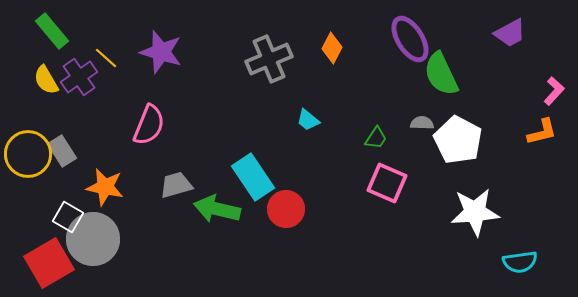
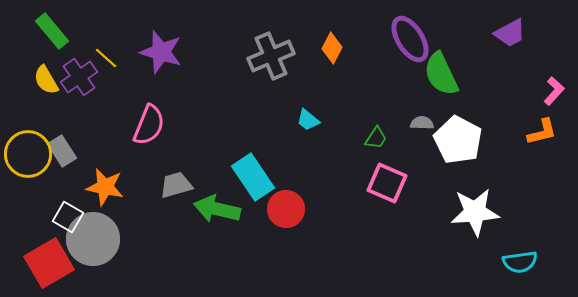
gray cross: moved 2 px right, 3 px up
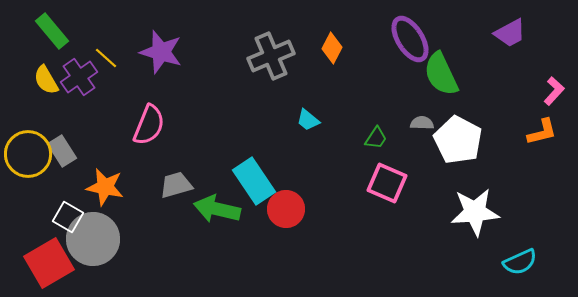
cyan rectangle: moved 1 px right, 4 px down
cyan semicircle: rotated 16 degrees counterclockwise
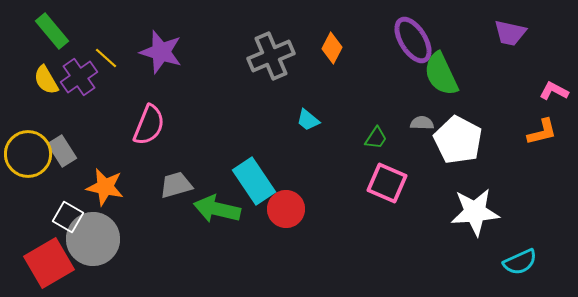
purple trapezoid: rotated 40 degrees clockwise
purple ellipse: moved 3 px right, 1 px down
pink L-shape: rotated 104 degrees counterclockwise
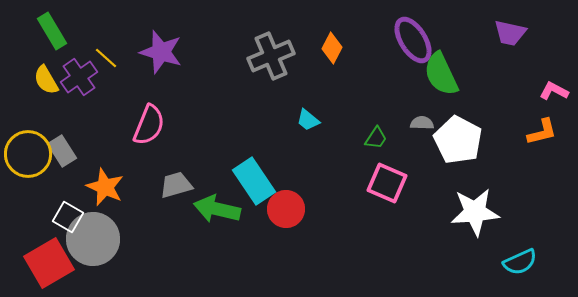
green rectangle: rotated 9 degrees clockwise
orange star: rotated 12 degrees clockwise
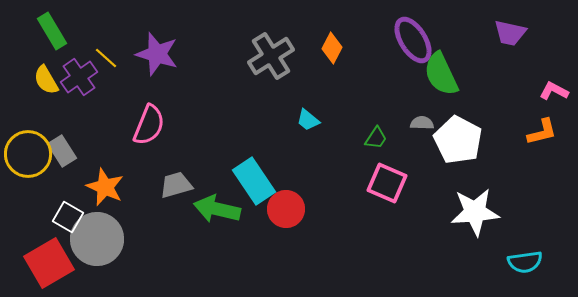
purple star: moved 4 px left, 2 px down
gray cross: rotated 9 degrees counterclockwise
gray circle: moved 4 px right
cyan semicircle: moved 5 px right; rotated 16 degrees clockwise
